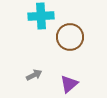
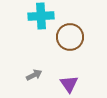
purple triangle: rotated 24 degrees counterclockwise
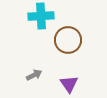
brown circle: moved 2 px left, 3 px down
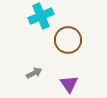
cyan cross: rotated 20 degrees counterclockwise
gray arrow: moved 2 px up
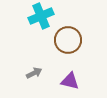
purple triangle: moved 1 px right, 3 px up; rotated 42 degrees counterclockwise
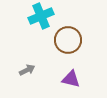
gray arrow: moved 7 px left, 3 px up
purple triangle: moved 1 px right, 2 px up
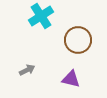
cyan cross: rotated 10 degrees counterclockwise
brown circle: moved 10 px right
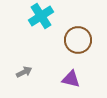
gray arrow: moved 3 px left, 2 px down
